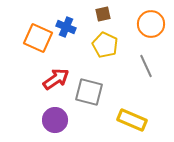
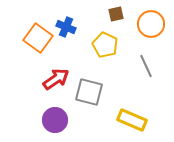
brown square: moved 13 px right
orange square: rotated 12 degrees clockwise
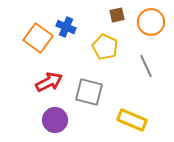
brown square: moved 1 px right, 1 px down
orange circle: moved 2 px up
yellow pentagon: moved 2 px down
red arrow: moved 7 px left, 3 px down; rotated 8 degrees clockwise
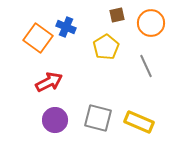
orange circle: moved 1 px down
yellow pentagon: moved 1 px right; rotated 15 degrees clockwise
gray square: moved 9 px right, 26 px down
yellow rectangle: moved 7 px right, 2 px down
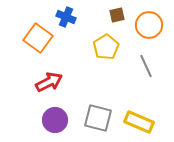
orange circle: moved 2 px left, 2 px down
blue cross: moved 10 px up
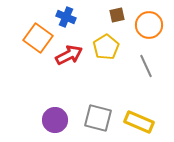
red arrow: moved 20 px right, 27 px up
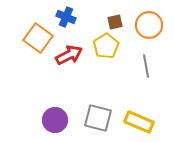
brown square: moved 2 px left, 7 px down
yellow pentagon: moved 1 px up
gray line: rotated 15 degrees clockwise
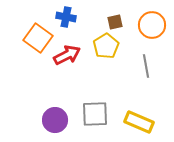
blue cross: rotated 12 degrees counterclockwise
orange circle: moved 3 px right
red arrow: moved 2 px left
gray square: moved 3 px left, 4 px up; rotated 16 degrees counterclockwise
